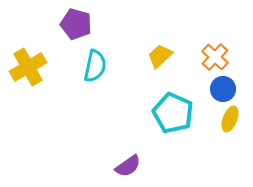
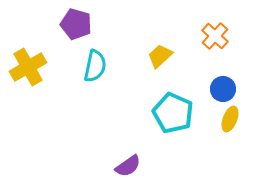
orange cross: moved 21 px up
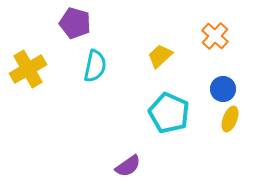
purple pentagon: moved 1 px left, 1 px up
yellow cross: moved 2 px down
cyan pentagon: moved 4 px left
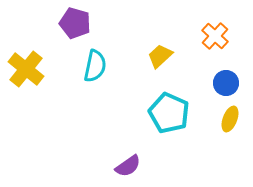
yellow cross: moved 2 px left; rotated 21 degrees counterclockwise
blue circle: moved 3 px right, 6 px up
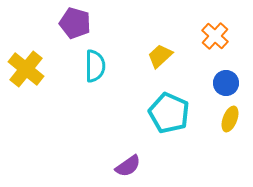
cyan semicircle: rotated 12 degrees counterclockwise
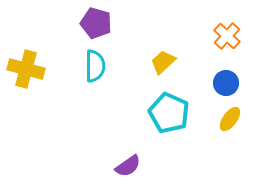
purple pentagon: moved 21 px right
orange cross: moved 12 px right
yellow trapezoid: moved 3 px right, 6 px down
yellow cross: rotated 24 degrees counterclockwise
yellow ellipse: rotated 15 degrees clockwise
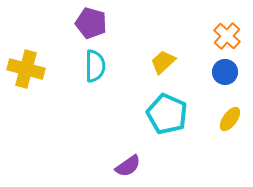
purple pentagon: moved 5 px left
blue circle: moved 1 px left, 11 px up
cyan pentagon: moved 2 px left, 1 px down
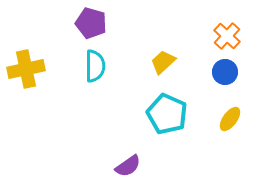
yellow cross: rotated 27 degrees counterclockwise
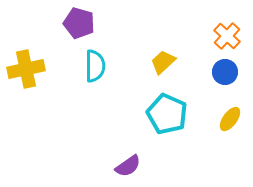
purple pentagon: moved 12 px left
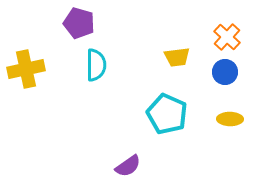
orange cross: moved 1 px down
yellow trapezoid: moved 14 px right, 5 px up; rotated 144 degrees counterclockwise
cyan semicircle: moved 1 px right, 1 px up
yellow ellipse: rotated 55 degrees clockwise
